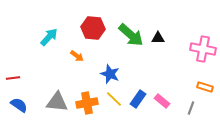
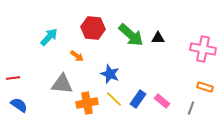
gray triangle: moved 5 px right, 18 px up
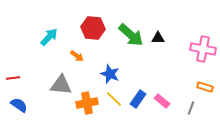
gray triangle: moved 1 px left, 1 px down
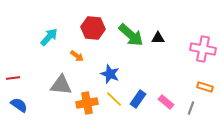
pink rectangle: moved 4 px right, 1 px down
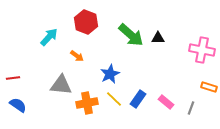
red hexagon: moved 7 px left, 6 px up; rotated 15 degrees clockwise
pink cross: moved 1 px left, 1 px down
blue star: rotated 24 degrees clockwise
orange rectangle: moved 4 px right
blue semicircle: moved 1 px left
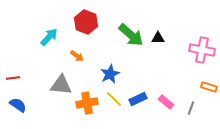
blue rectangle: rotated 30 degrees clockwise
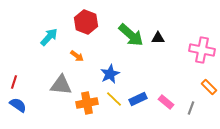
red line: moved 1 px right, 4 px down; rotated 64 degrees counterclockwise
orange rectangle: rotated 28 degrees clockwise
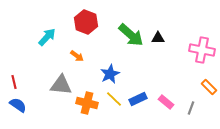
cyan arrow: moved 2 px left
red line: rotated 32 degrees counterclockwise
orange cross: rotated 25 degrees clockwise
